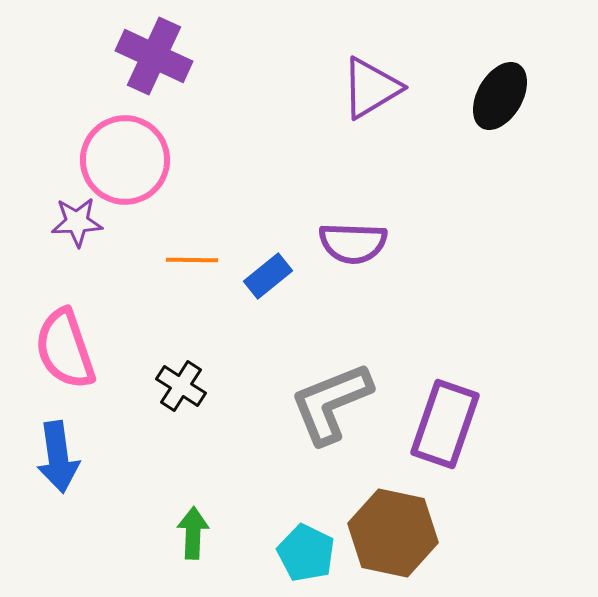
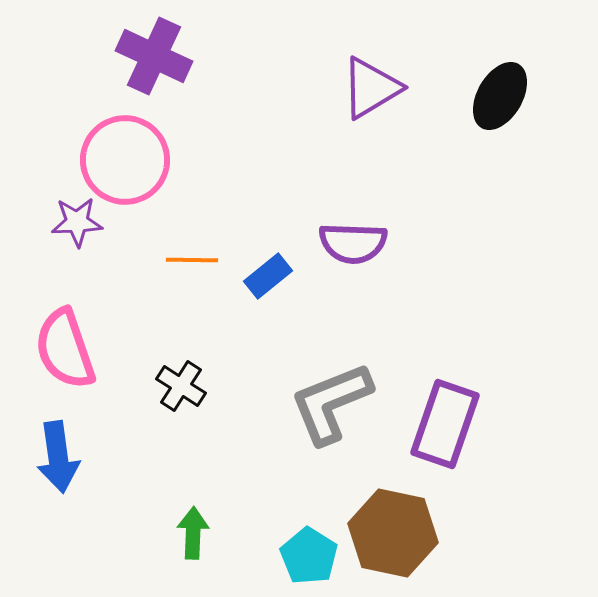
cyan pentagon: moved 3 px right, 3 px down; rotated 6 degrees clockwise
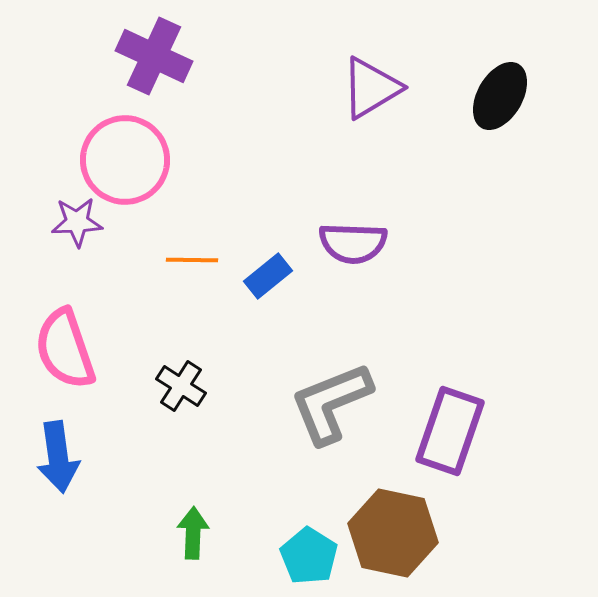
purple rectangle: moved 5 px right, 7 px down
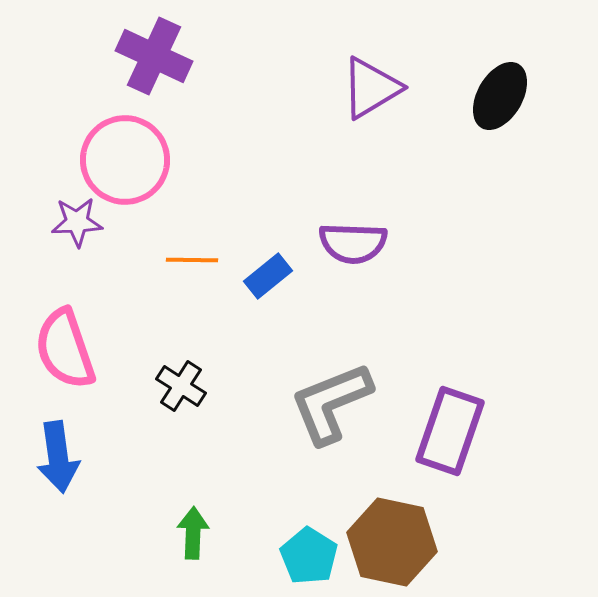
brown hexagon: moved 1 px left, 9 px down
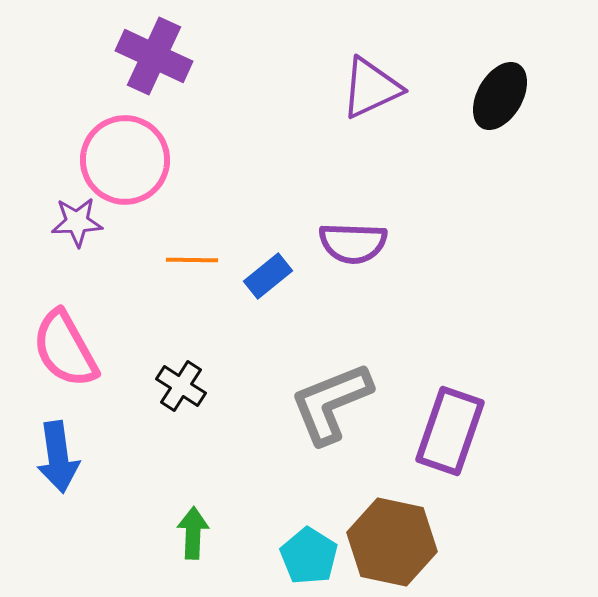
purple triangle: rotated 6 degrees clockwise
pink semicircle: rotated 10 degrees counterclockwise
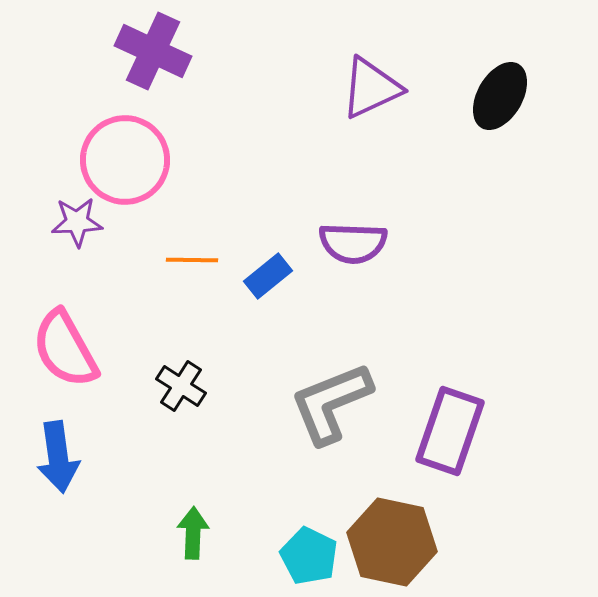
purple cross: moved 1 px left, 5 px up
cyan pentagon: rotated 6 degrees counterclockwise
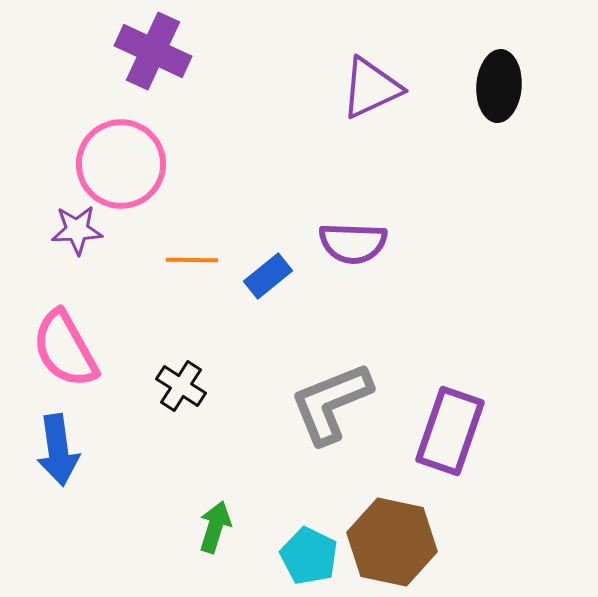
black ellipse: moved 1 px left, 10 px up; rotated 26 degrees counterclockwise
pink circle: moved 4 px left, 4 px down
purple star: moved 8 px down
blue arrow: moved 7 px up
green arrow: moved 22 px right, 6 px up; rotated 15 degrees clockwise
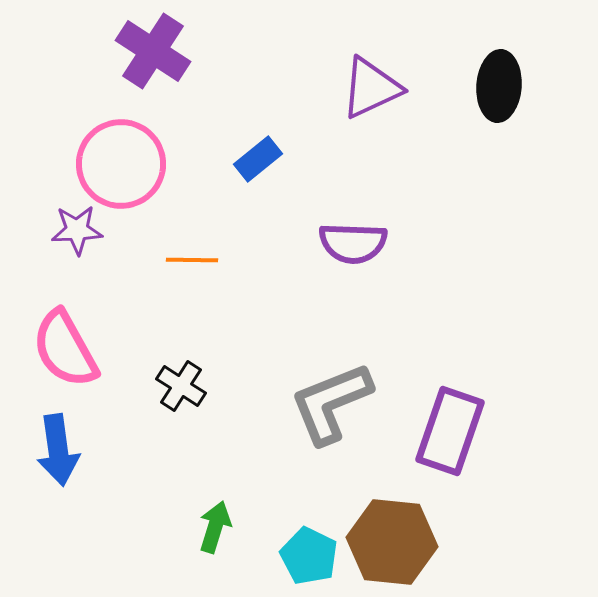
purple cross: rotated 8 degrees clockwise
blue rectangle: moved 10 px left, 117 px up
brown hexagon: rotated 6 degrees counterclockwise
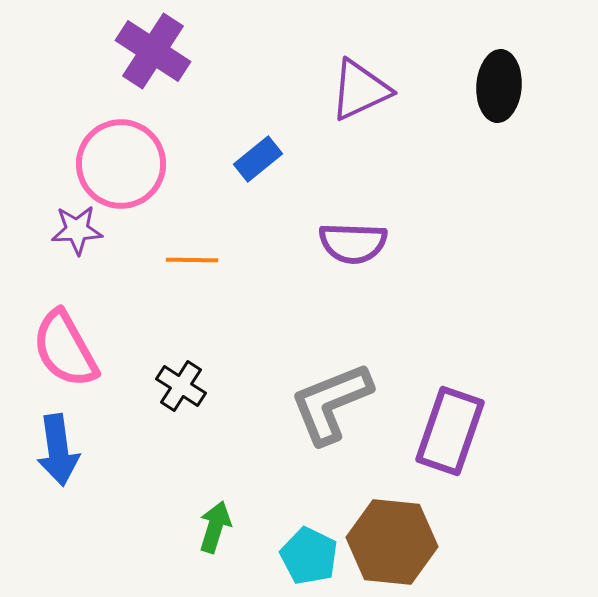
purple triangle: moved 11 px left, 2 px down
